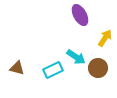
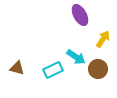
yellow arrow: moved 2 px left, 1 px down
brown circle: moved 1 px down
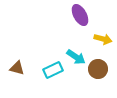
yellow arrow: rotated 72 degrees clockwise
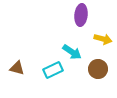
purple ellipse: moved 1 px right; rotated 35 degrees clockwise
cyan arrow: moved 4 px left, 5 px up
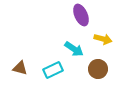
purple ellipse: rotated 30 degrees counterclockwise
cyan arrow: moved 2 px right, 3 px up
brown triangle: moved 3 px right
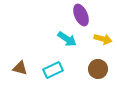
cyan arrow: moved 7 px left, 10 px up
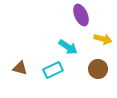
cyan arrow: moved 1 px right, 8 px down
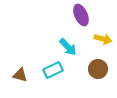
cyan arrow: rotated 12 degrees clockwise
brown triangle: moved 7 px down
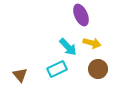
yellow arrow: moved 11 px left, 4 px down
cyan rectangle: moved 4 px right, 1 px up
brown triangle: rotated 35 degrees clockwise
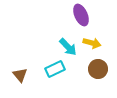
cyan rectangle: moved 2 px left
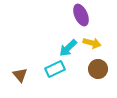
cyan arrow: moved 1 px down; rotated 90 degrees clockwise
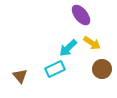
purple ellipse: rotated 15 degrees counterclockwise
yellow arrow: rotated 18 degrees clockwise
brown circle: moved 4 px right
brown triangle: moved 1 px down
